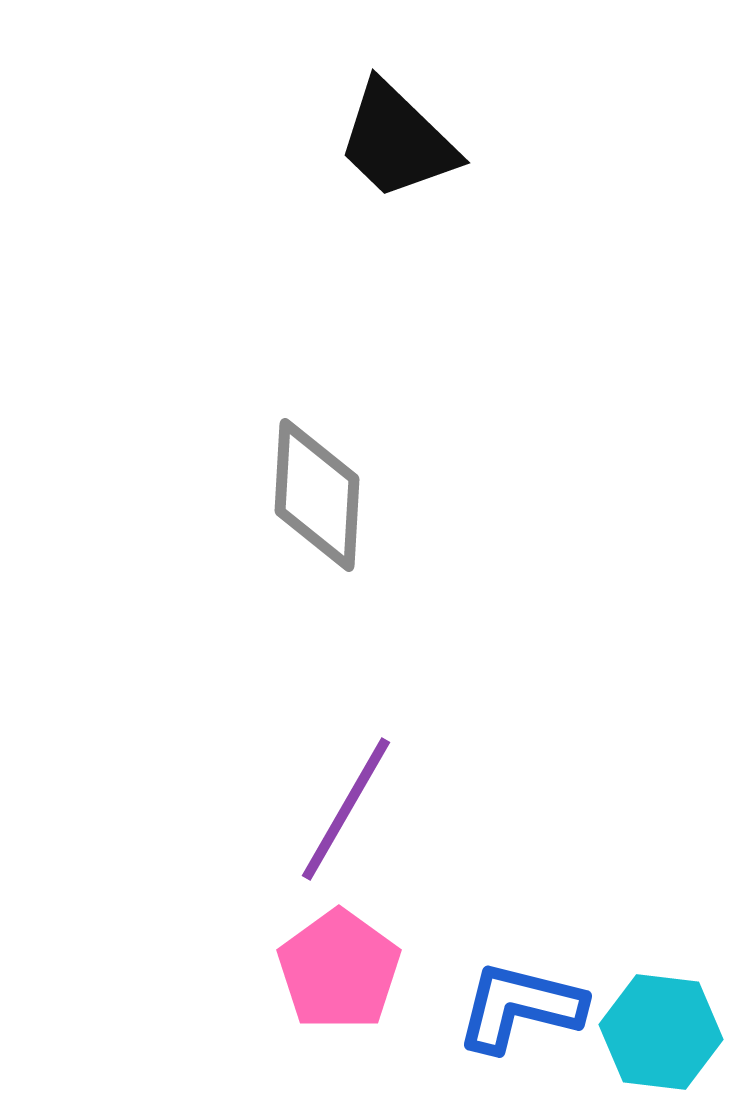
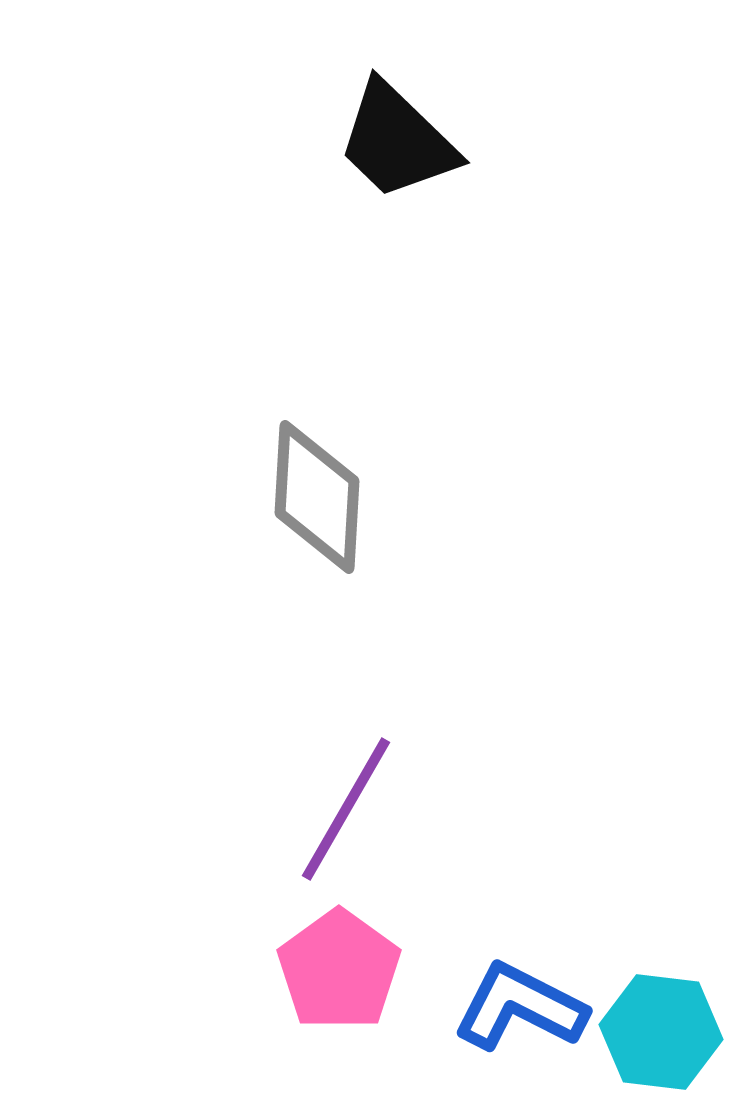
gray diamond: moved 2 px down
blue L-shape: rotated 13 degrees clockwise
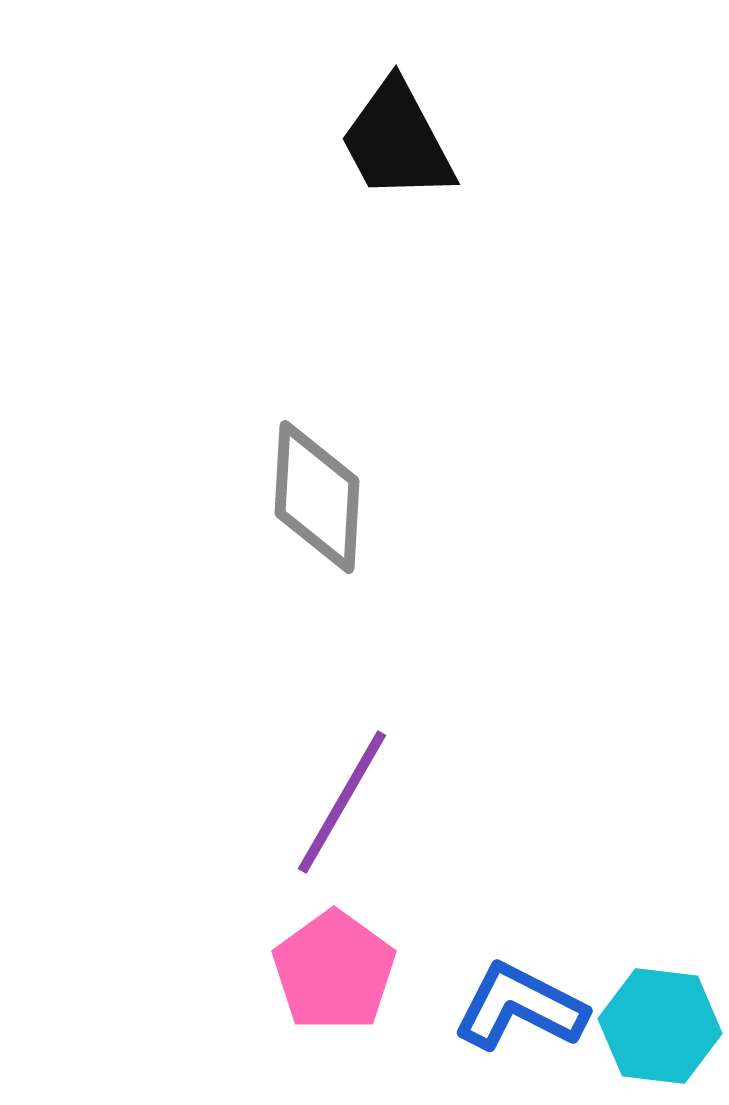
black trapezoid: rotated 18 degrees clockwise
purple line: moved 4 px left, 7 px up
pink pentagon: moved 5 px left, 1 px down
cyan hexagon: moved 1 px left, 6 px up
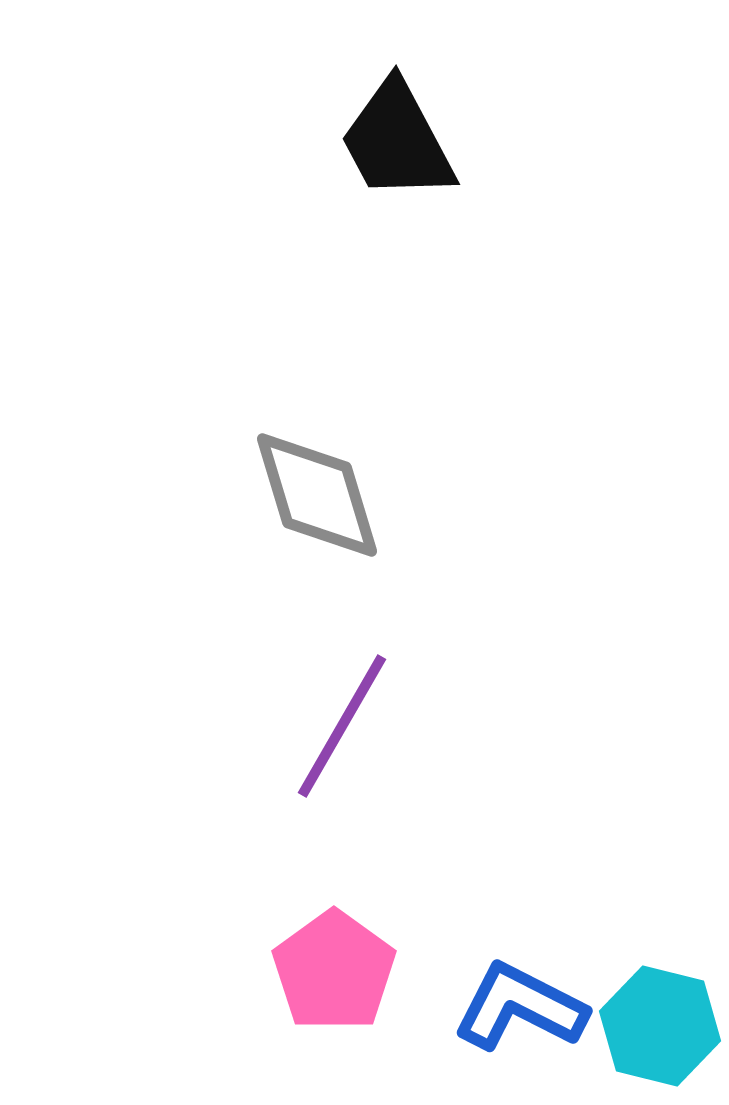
gray diamond: moved 2 px up; rotated 20 degrees counterclockwise
purple line: moved 76 px up
cyan hexagon: rotated 7 degrees clockwise
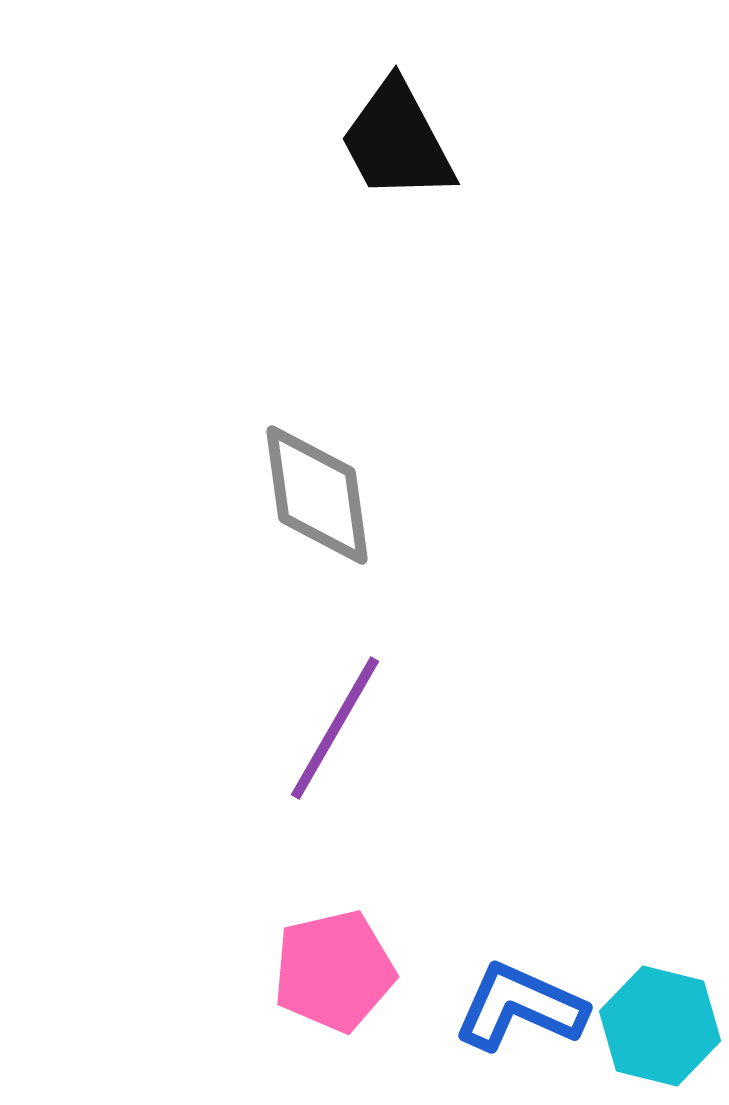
gray diamond: rotated 9 degrees clockwise
purple line: moved 7 px left, 2 px down
pink pentagon: rotated 23 degrees clockwise
blue L-shape: rotated 3 degrees counterclockwise
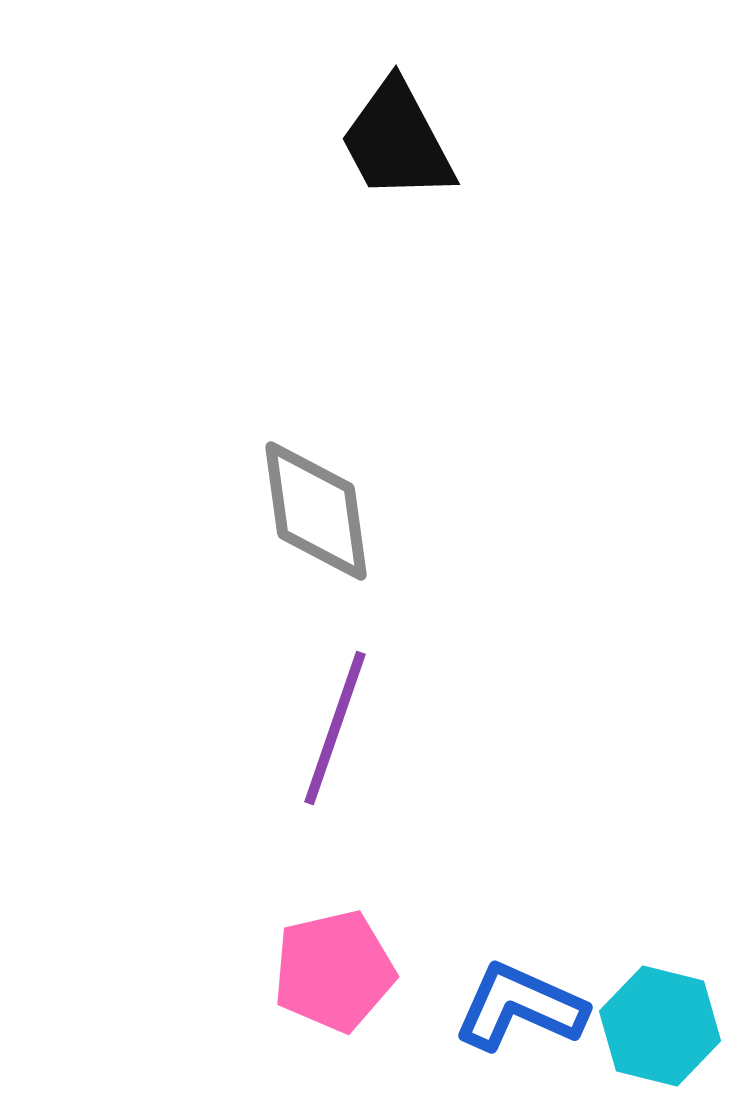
gray diamond: moved 1 px left, 16 px down
purple line: rotated 11 degrees counterclockwise
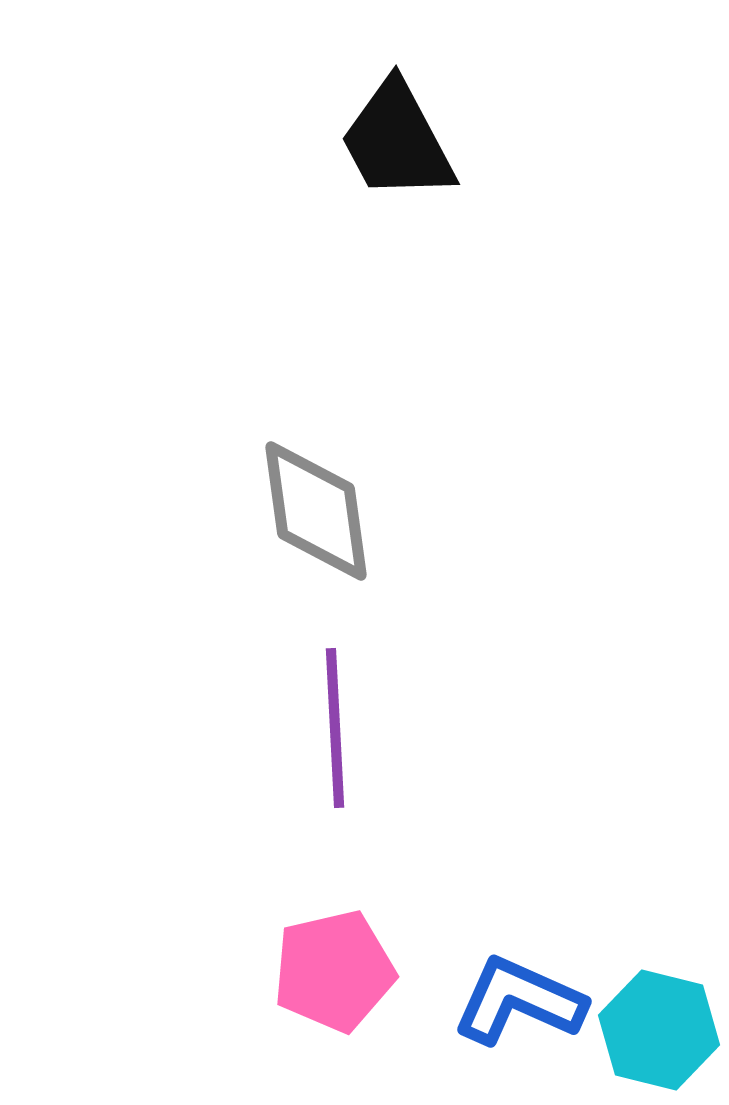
purple line: rotated 22 degrees counterclockwise
blue L-shape: moved 1 px left, 6 px up
cyan hexagon: moved 1 px left, 4 px down
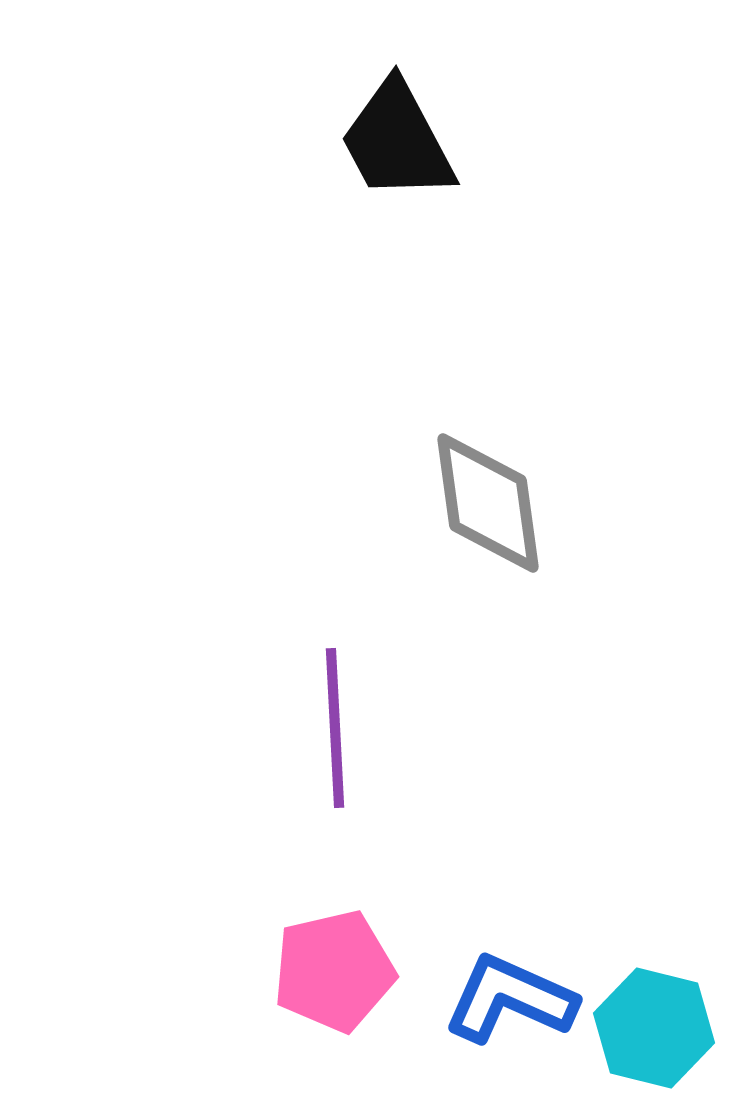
gray diamond: moved 172 px right, 8 px up
blue L-shape: moved 9 px left, 2 px up
cyan hexagon: moved 5 px left, 2 px up
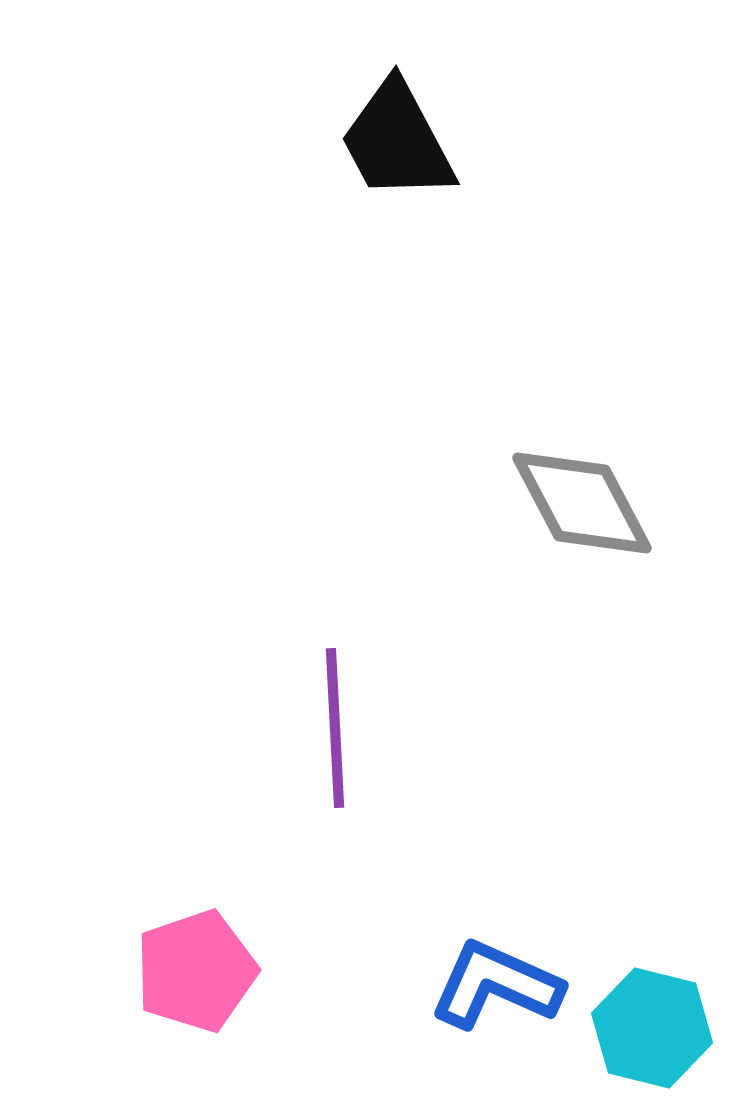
gray diamond: moved 94 px right; rotated 20 degrees counterclockwise
pink pentagon: moved 138 px left; rotated 6 degrees counterclockwise
blue L-shape: moved 14 px left, 14 px up
cyan hexagon: moved 2 px left
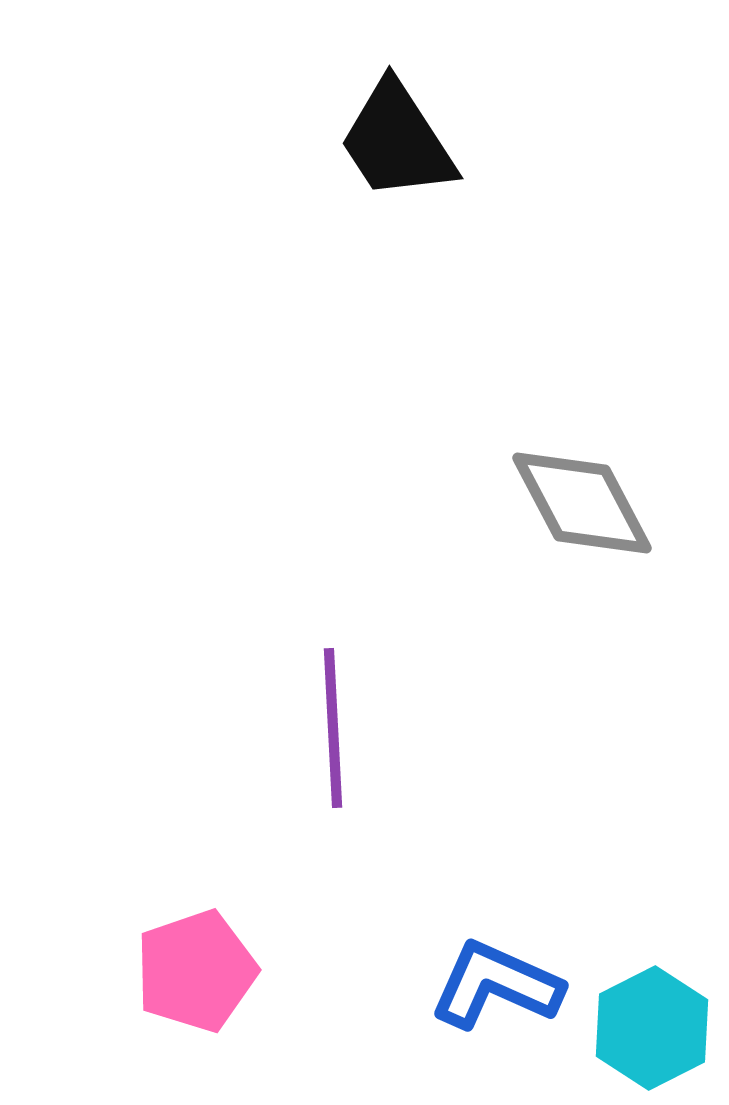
black trapezoid: rotated 5 degrees counterclockwise
purple line: moved 2 px left
cyan hexagon: rotated 19 degrees clockwise
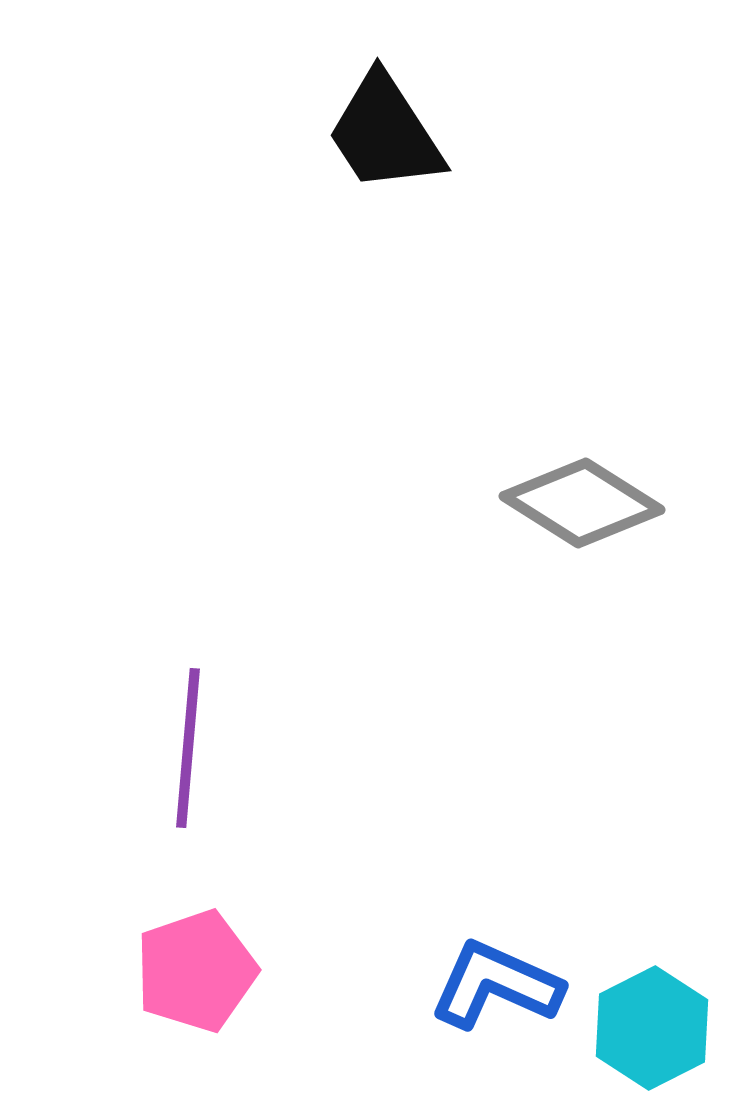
black trapezoid: moved 12 px left, 8 px up
gray diamond: rotated 30 degrees counterclockwise
purple line: moved 145 px left, 20 px down; rotated 8 degrees clockwise
